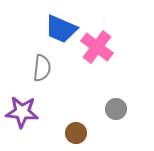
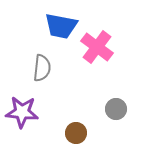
blue trapezoid: moved 3 px up; rotated 12 degrees counterclockwise
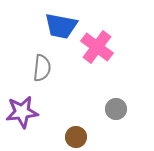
purple star: rotated 12 degrees counterclockwise
brown circle: moved 4 px down
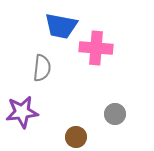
pink cross: moved 1 px left, 1 px down; rotated 32 degrees counterclockwise
gray circle: moved 1 px left, 5 px down
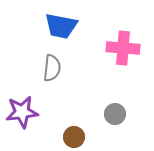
pink cross: moved 27 px right
gray semicircle: moved 10 px right
brown circle: moved 2 px left
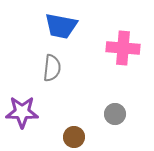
purple star: rotated 8 degrees clockwise
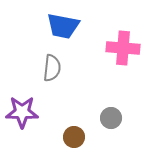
blue trapezoid: moved 2 px right
gray circle: moved 4 px left, 4 px down
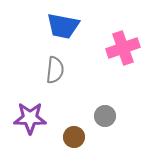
pink cross: rotated 24 degrees counterclockwise
gray semicircle: moved 3 px right, 2 px down
purple star: moved 8 px right, 6 px down
gray circle: moved 6 px left, 2 px up
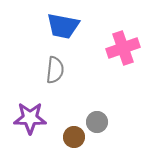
gray circle: moved 8 px left, 6 px down
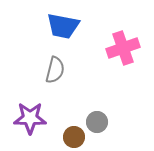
gray semicircle: rotated 8 degrees clockwise
